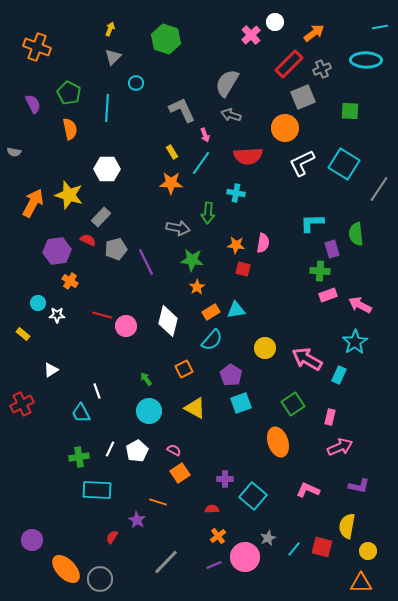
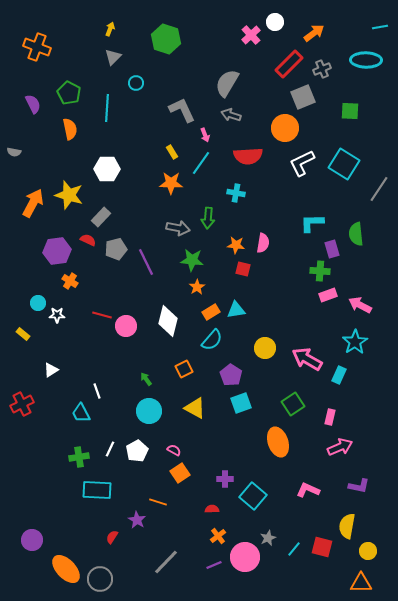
green arrow at (208, 213): moved 5 px down
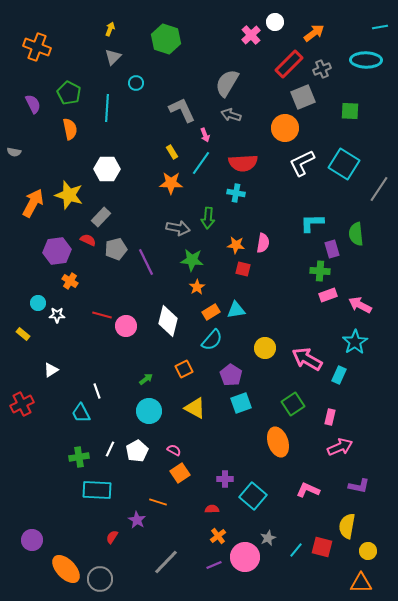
red semicircle at (248, 156): moved 5 px left, 7 px down
green arrow at (146, 379): rotated 88 degrees clockwise
cyan line at (294, 549): moved 2 px right, 1 px down
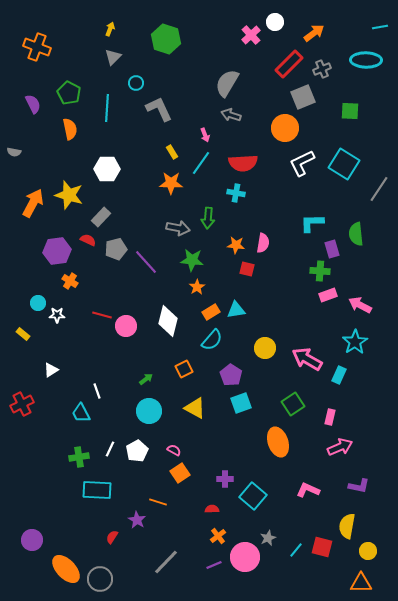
gray L-shape at (182, 110): moved 23 px left, 1 px up
purple line at (146, 262): rotated 16 degrees counterclockwise
red square at (243, 269): moved 4 px right
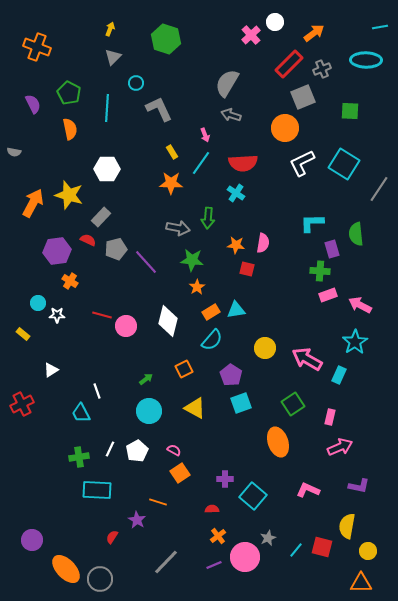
cyan cross at (236, 193): rotated 24 degrees clockwise
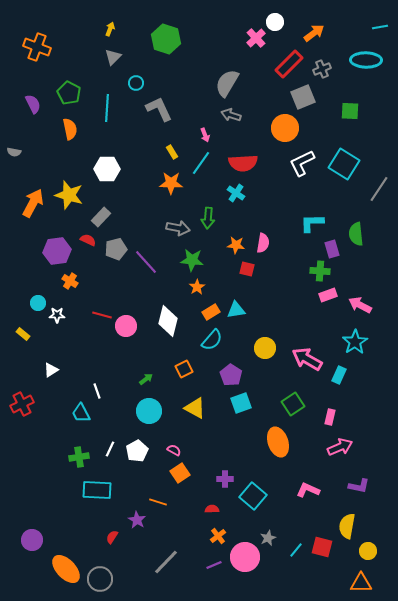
pink cross at (251, 35): moved 5 px right, 3 px down
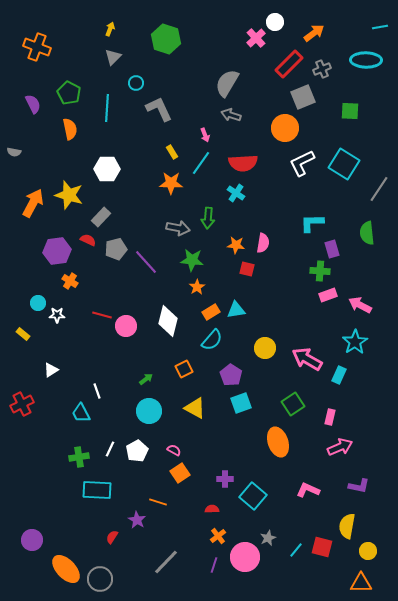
green semicircle at (356, 234): moved 11 px right, 1 px up
purple line at (214, 565): rotated 49 degrees counterclockwise
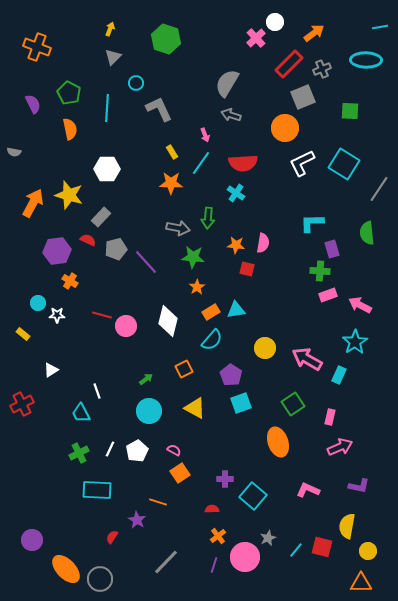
green star at (192, 260): moved 1 px right, 3 px up
green cross at (79, 457): moved 4 px up; rotated 18 degrees counterclockwise
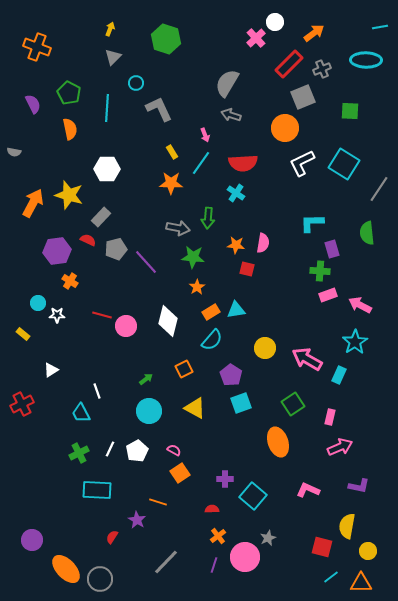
cyan line at (296, 550): moved 35 px right, 27 px down; rotated 14 degrees clockwise
